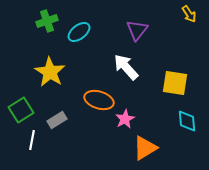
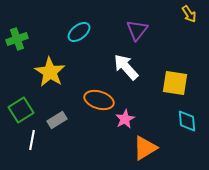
green cross: moved 30 px left, 18 px down
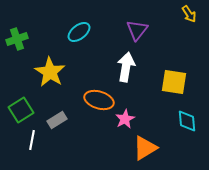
white arrow: rotated 52 degrees clockwise
yellow square: moved 1 px left, 1 px up
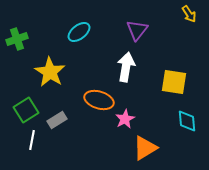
green square: moved 5 px right
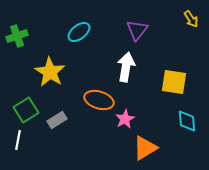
yellow arrow: moved 2 px right, 5 px down
green cross: moved 3 px up
white line: moved 14 px left
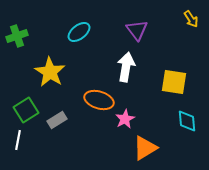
purple triangle: rotated 15 degrees counterclockwise
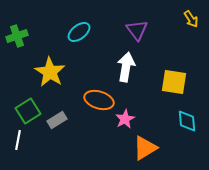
green square: moved 2 px right, 1 px down
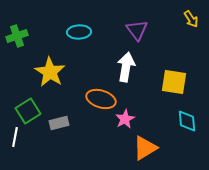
cyan ellipse: rotated 35 degrees clockwise
orange ellipse: moved 2 px right, 1 px up
gray rectangle: moved 2 px right, 3 px down; rotated 18 degrees clockwise
white line: moved 3 px left, 3 px up
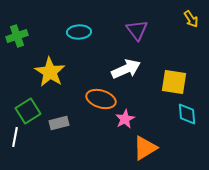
white arrow: moved 2 px down; rotated 56 degrees clockwise
cyan diamond: moved 7 px up
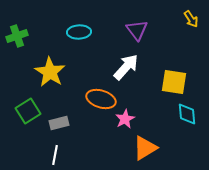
white arrow: moved 2 px up; rotated 24 degrees counterclockwise
white line: moved 40 px right, 18 px down
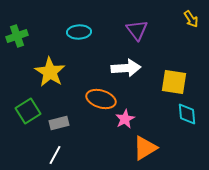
white arrow: moved 1 px down; rotated 44 degrees clockwise
white line: rotated 18 degrees clockwise
